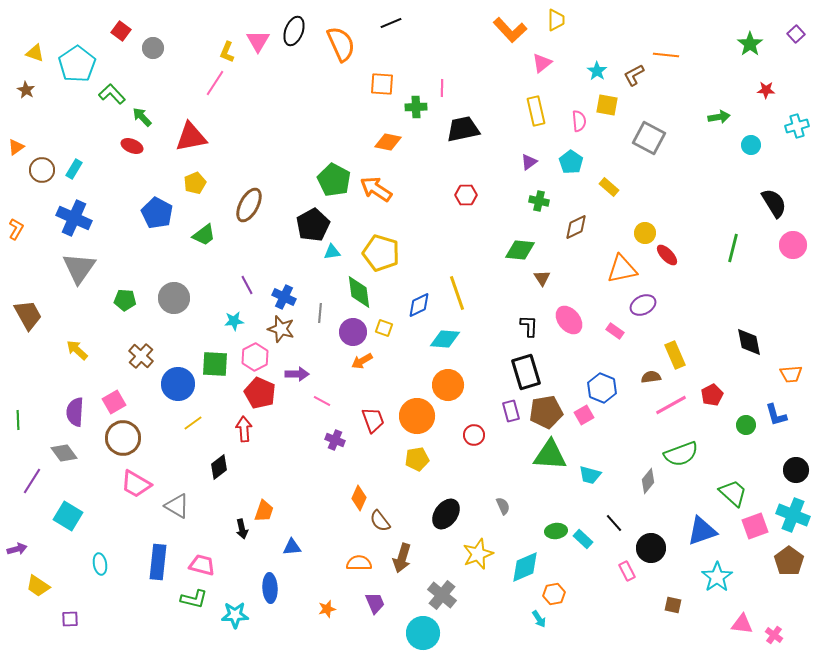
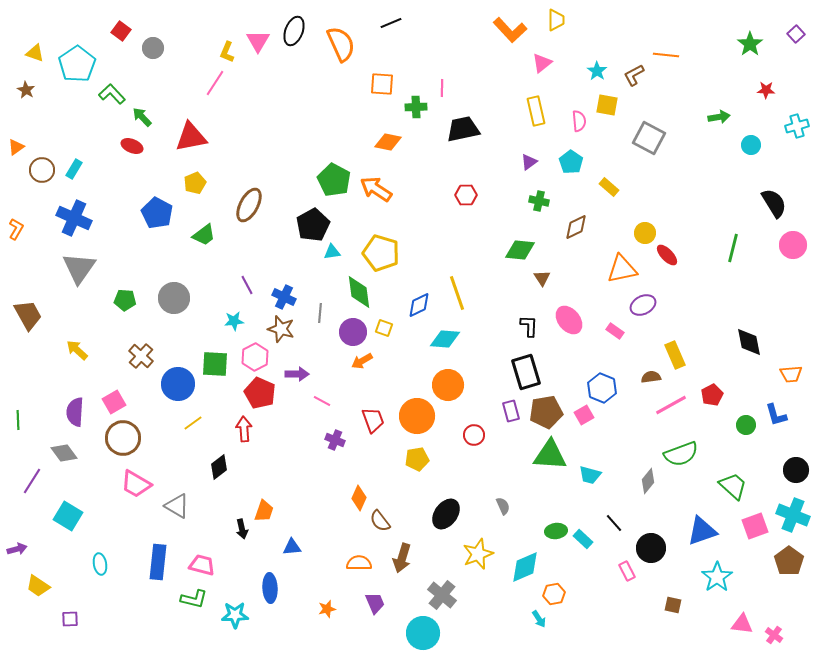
green trapezoid at (733, 493): moved 7 px up
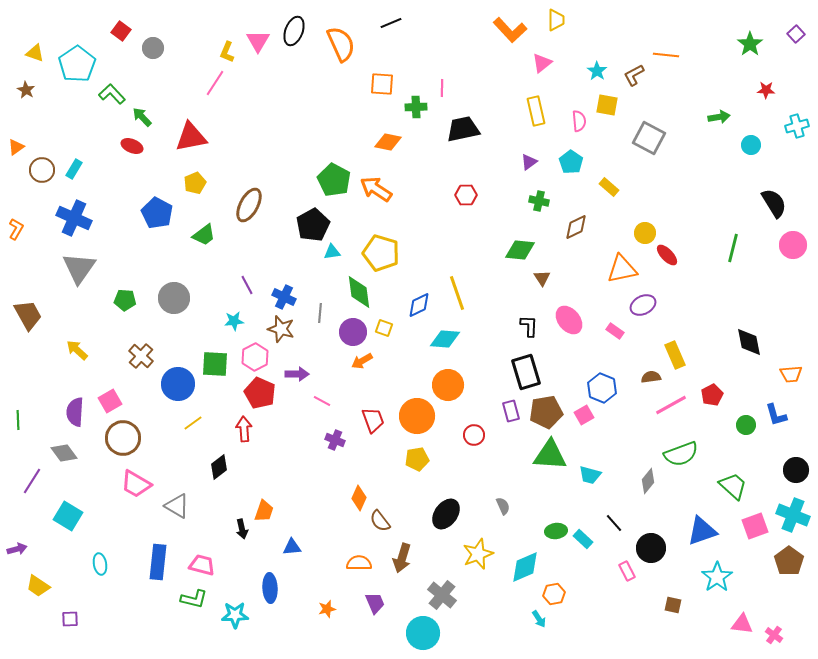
pink square at (114, 402): moved 4 px left, 1 px up
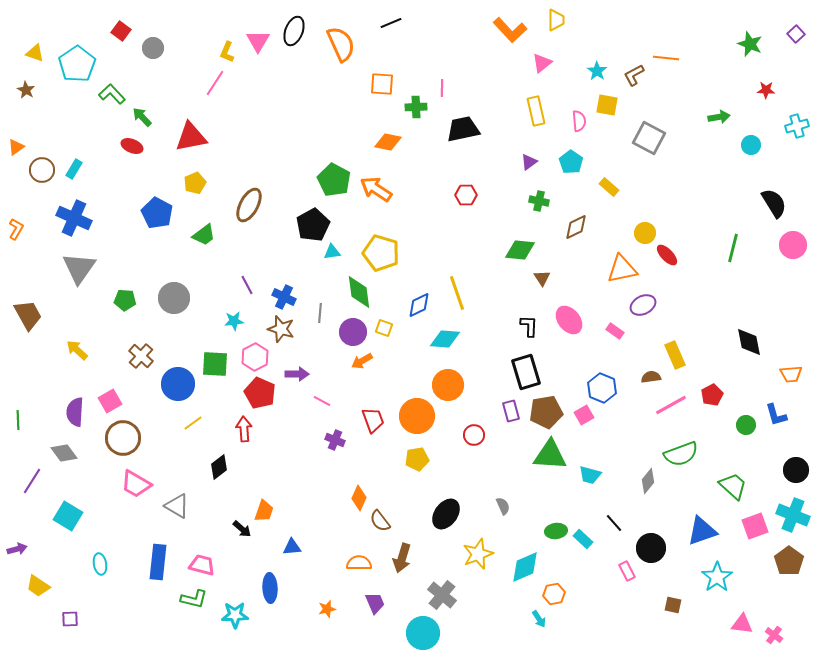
green star at (750, 44): rotated 15 degrees counterclockwise
orange line at (666, 55): moved 3 px down
black arrow at (242, 529): rotated 36 degrees counterclockwise
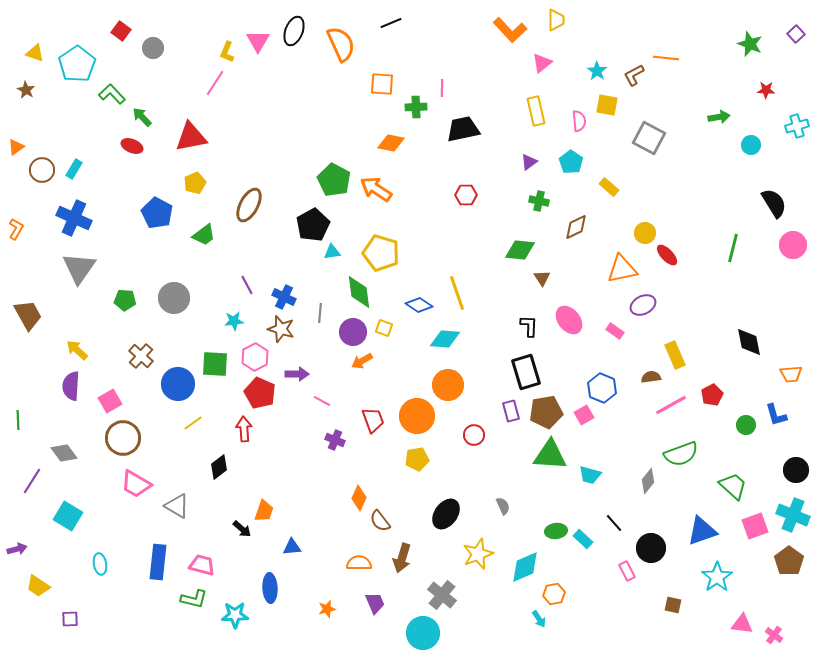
orange diamond at (388, 142): moved 3 px right, 1 px down
blue diamond at (419, 305): rotated 60 degrees clockwise
purple semicircle at (75, 412): moved 4 px left, 26 px up
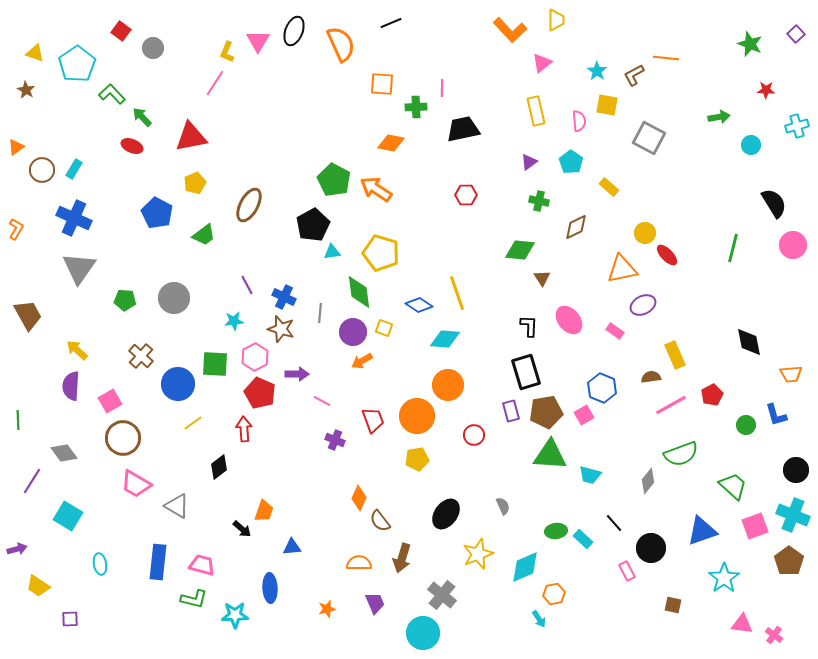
cyan star at (717, 577): moved 7 px right, 1 px down
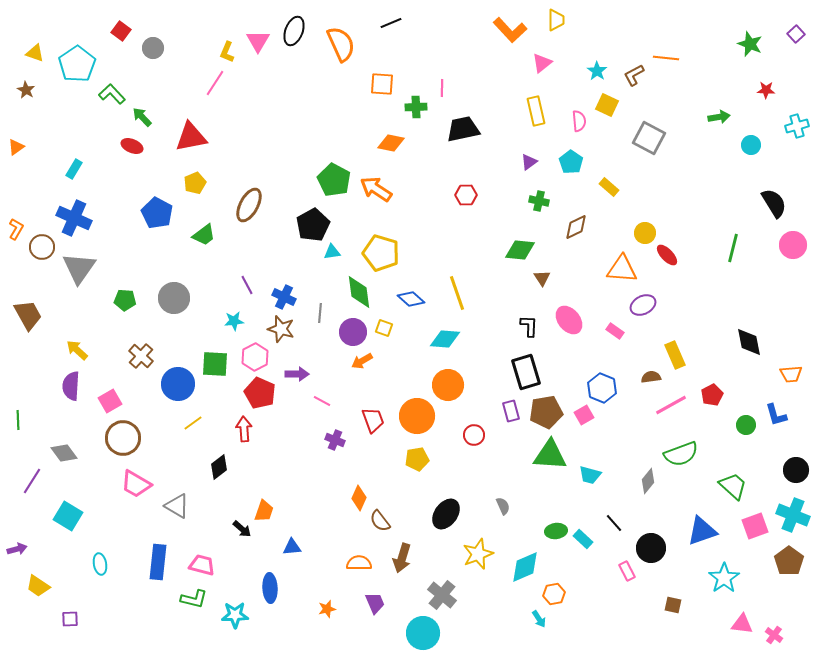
yellow square at (607, 105): rotated 15 degrees clockwise
brown circle at (42, 170): moved 77 px down
orange triangle at (622, 269): rotated 16 degrees clockwise
blue diamond at (419, 305): moved 8 px left, 6 px up; rotated 8 degrees clockwise
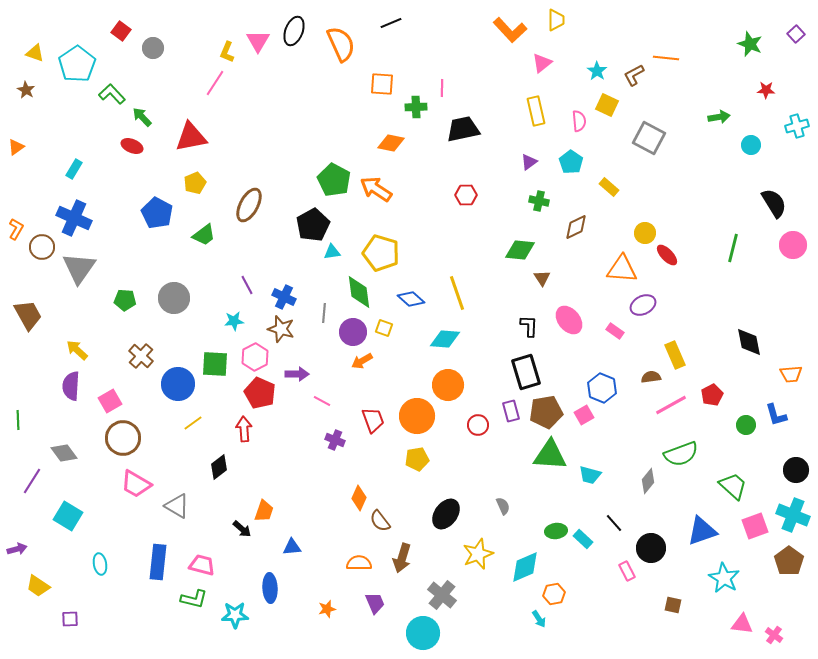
gray line at (320, 313): moved 4 px right
red circle at (474, 435): moved 4 px right, 10 px up
cyan star at (724, 578): rotated 8 degrees counterclockwise
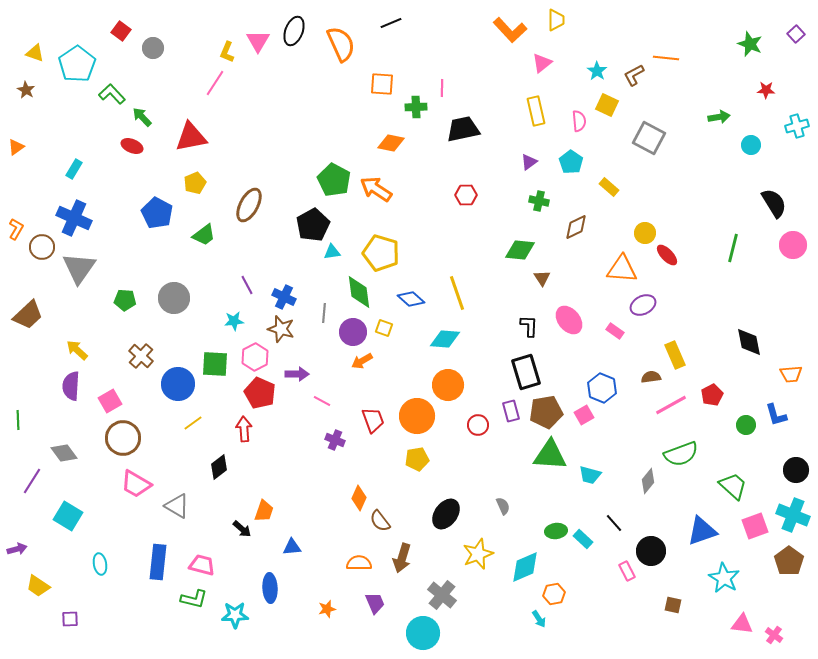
brown trapezoid at (28, 315): rotated 76 degrees clockwise
black circle at (651, 548): moved 3 px down
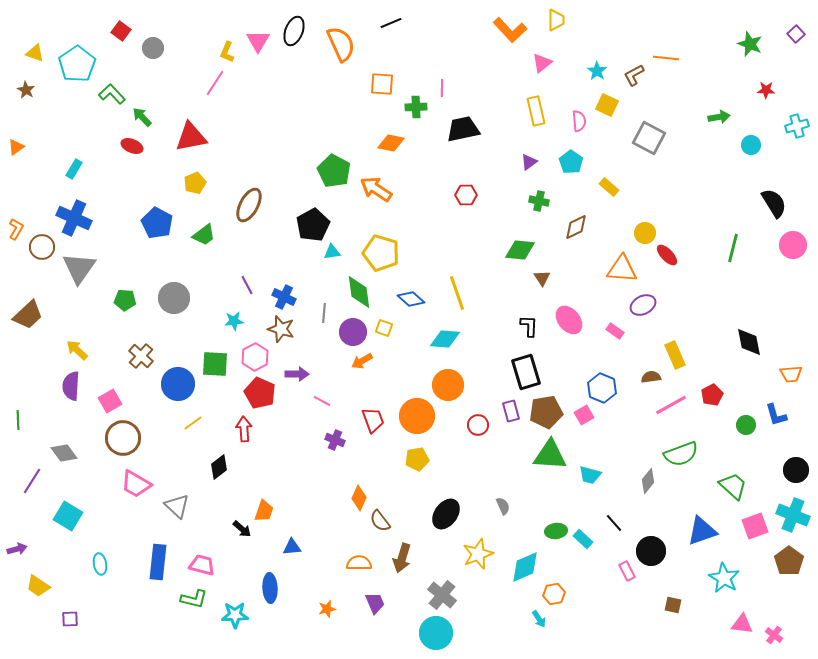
green pentagon at (334, 180): moved 9 px up
blue pentagon at (157, 213): moved 10 px down
gray triangle at (177, 506): rotated 12 degrees clockwise
cyan circle at (423, 633): moved 13 px right
